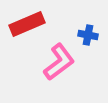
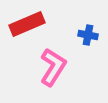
pink L-shape: moved 6 px left, 5 px down; rotated 21 degrees counterclockwise
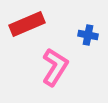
pink L-shape: moved 2 px right
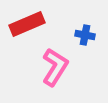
blue cross: moved 3 px left
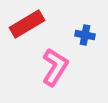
red rectangle: rotated 8 degrees counterclockwise
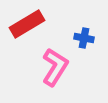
blue cross: moved 1 px left, 3 px down
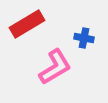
pink L-shape: rotated 27 degrees clockwise
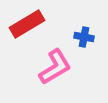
blue cross: moved 1 px up
